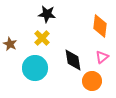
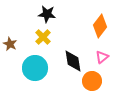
orange diamond: rotated 30 degrees clockwise
yellow cross: moved 1 px right, 1 px up
black diamond: moved 1 px down
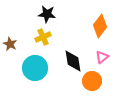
yellow cross: rotated 21 degrees clockwise
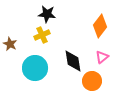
yellow cross: moved 1 px left, 2 px up
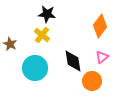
yellow cross: rotated 28 degrees counterclockwise
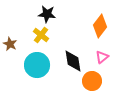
yellow cross: moved 1 px left
cyan circle: moved 2 px right, 3 px up
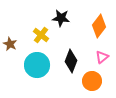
black star: moved 14 px right, 4 px down
orange diamond: moved 1 px left
black diamond: moved 2 px left; rotated 30 degrees clockwise
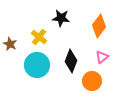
yellow cross: moved 2 px left, 2 px down
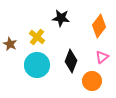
yellow cross: moved 2 px left
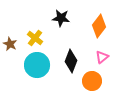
yellow cross: moved 2 px left, 1 px down
